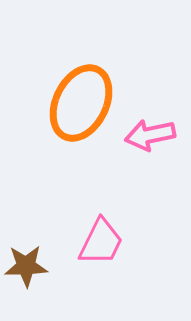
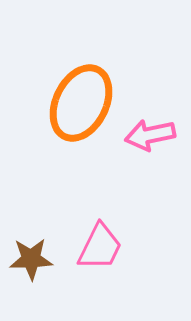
pink trapezoid: moved 1 px left, 5 px down
brown star: moved 5 px right, 7 px up
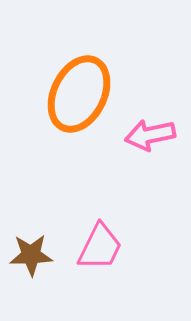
orange ellipse: moved 2 px left, 9 px up
brown star: moved 4 px up
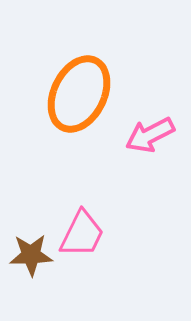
pink arrow: rotated 15 degrees counterclockwise
pink trapezoid: moved 18 px left, 13 px up
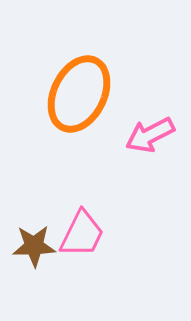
brown star: moved 3 px right, 9 px up
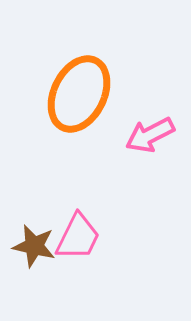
pink trapezoid: moved 4 px left, 3 px down
brown star: rotated 15 degrees clockwise
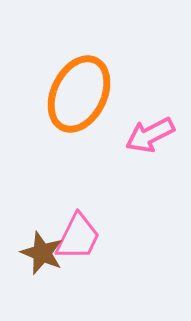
brown star: moved 8 px right, 7 px down; rotated 9 degrees clockwise
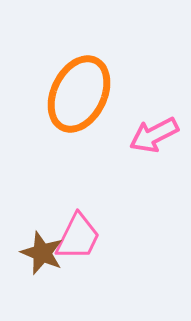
pink arrow: moved 4 px right
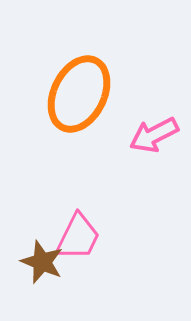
brown star: moved 9 px down
